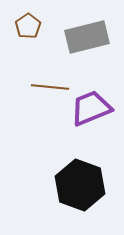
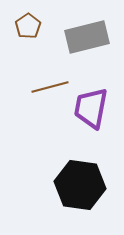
brown line: rotated 21 degrees counterclockwise
purple trapezoid: rotated 57 degrees counterclockwise
black hexagon: rotated 12 degrees counterclockwise
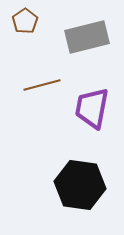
brown pentagon: moved 3 px left, 5 px up
brown line: moved 8 px left, 2 px up
purple trapezoid: moved 1 px right
